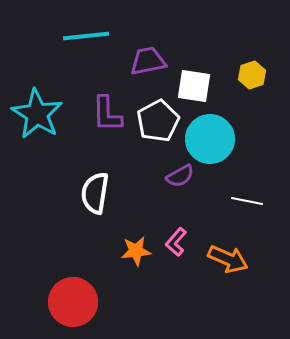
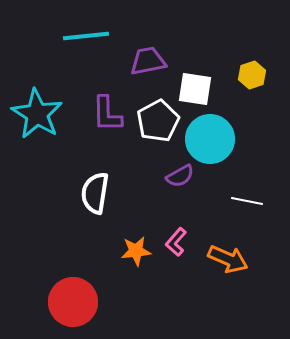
white square: moved 1 px right, 3 px down
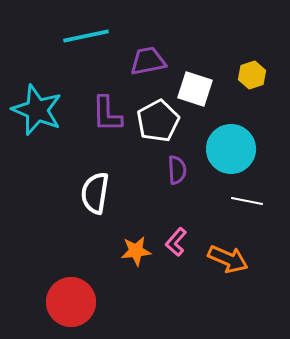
cyan line: rotated 6 degrees counterclockwise
white square: rotated 9 degrees clockwise
cyan star: moved 4 px up; rotated 9 degrees counterclockwise
cyan circle: moved 21 px right, 10 px down
purple semicircle: moved 3 px left, 6 px up; rotated 64 degrees counterclockwise
red circle: moved 2 px left
